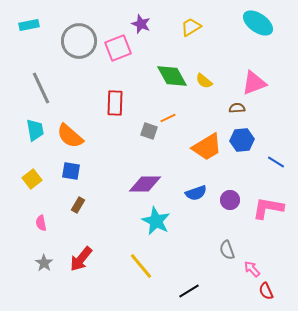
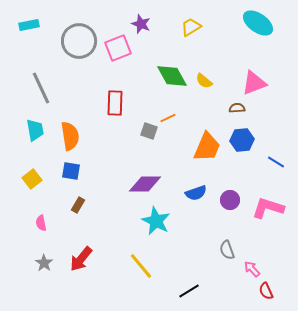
orange semicircle: rotated 140 degrees counterclockwise
orange trapezoid: rotated 36 degrees counterclockwise
pink L-shape: rotated 8 degrees clockwise
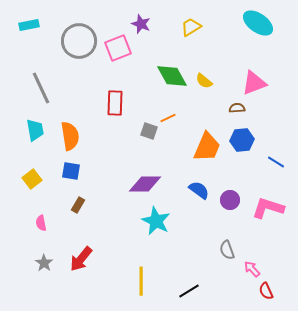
blue semicircle: moved 3 px right, 3 px up; rotated 125 degrees counterclockwise
yellow line: moved 15 px down; rotated 40 degrees clockwise
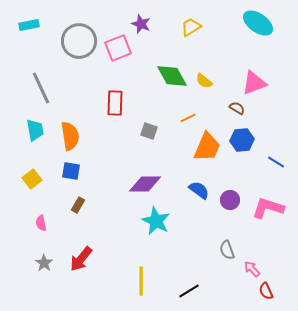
brown semicircle: rotated 35 degrees clockwise
orange line: moved 20 px right
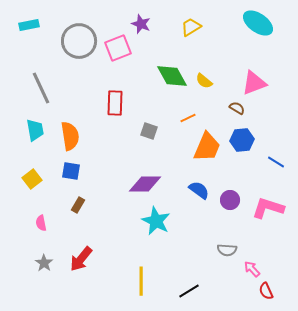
gray semicircle: rotated 66 degrees counterclockwise
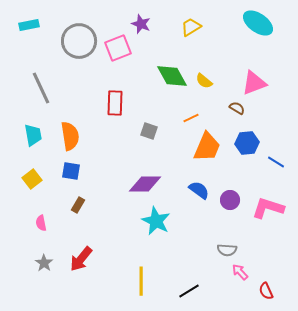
orange line: moved 3 px right
cyan trapezoid: moved 2 px left, 5 px down
blue hexagon: moved 5 px right, 3 px down
pink arrow: moved 12 px left, 3 px down
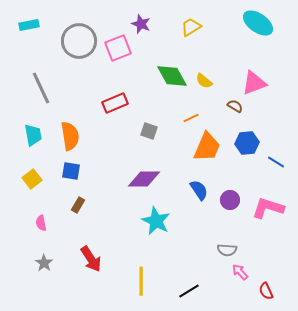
red rectangle: rotated 65 degrees clockwise
brown semicircle: moved 2 px left, 2 px up
purple diamond: moved 1 px left, 5 px up
blue semicircle: rotated 20 degrees clockwise
red arrow: moved 10 px right; rotated 72 degrees counterclockwise
